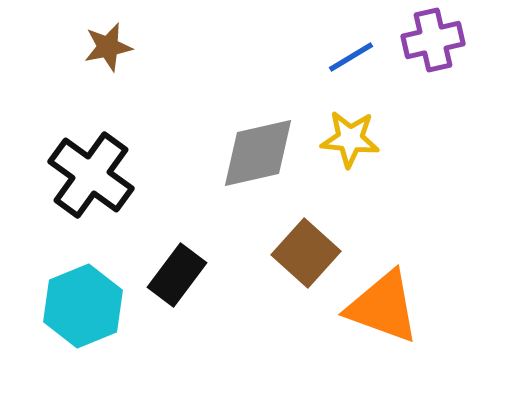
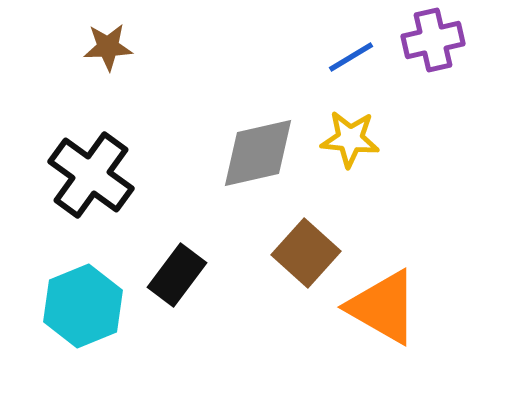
brown star: rotated 9 degrees clockwise
orange triangle: rotated 10 degrees clockwise
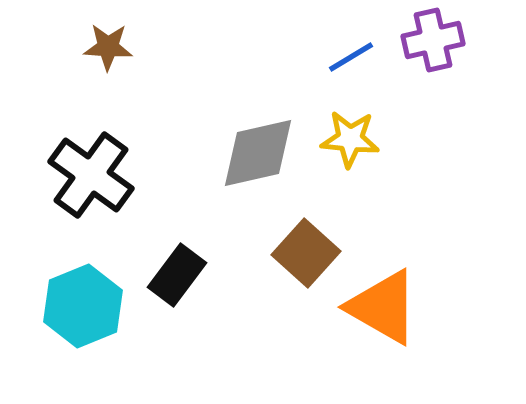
brown star: rotated 6 degrees clockwise
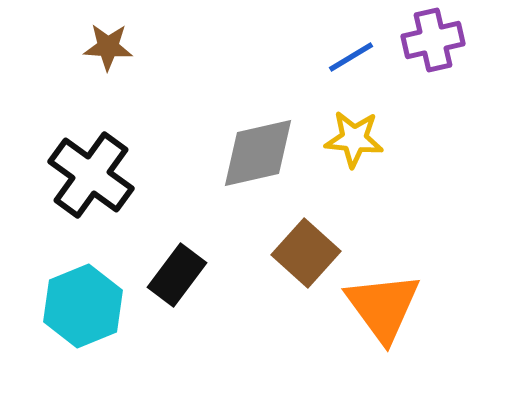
yellow star: moved 4 px right
orange triangle: rotated 24 degrees clockwise
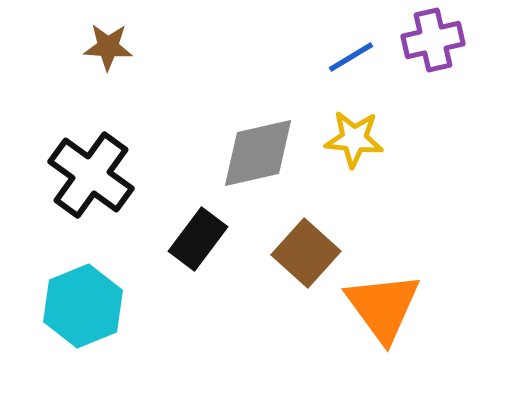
black rectangle: moved 21 px right, 36 px up
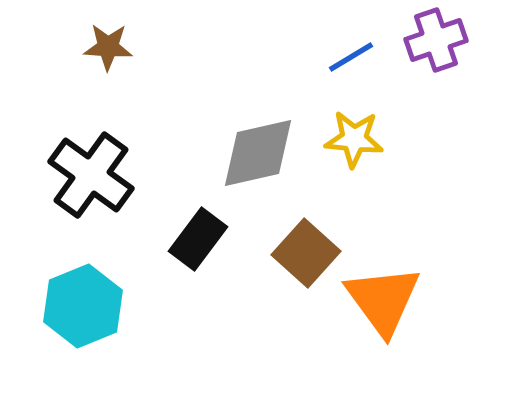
purple cross: moved 3 px right; rotated 6 degrees counterclockwise
orange triangle: moved 7 px up
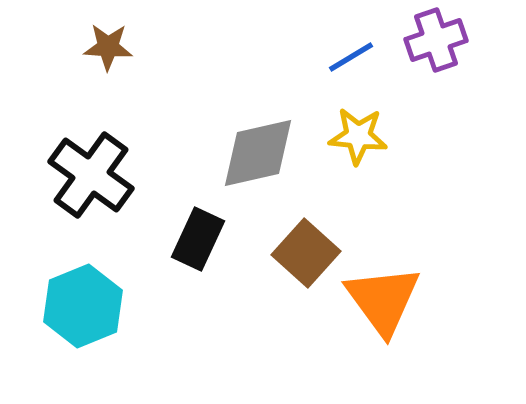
yellow star: moved 4 px right, 3 px up
black rectangle: rotated 12 degrees counterclockwise
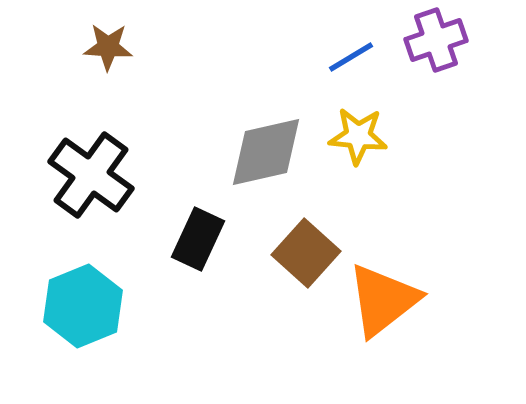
gray diamond: moved 8 px right, 1 px up
orange triangle: rotated 28 degrees clockwise
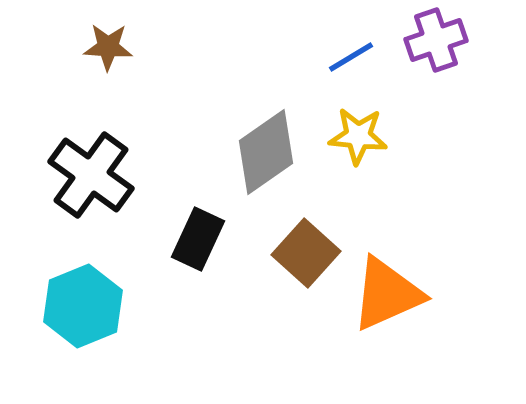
gray diamond: rotated 22 degrees counterclockwise
orange triangle: moved 4 px right, 6 px up; rotated 14 degrees clockwise
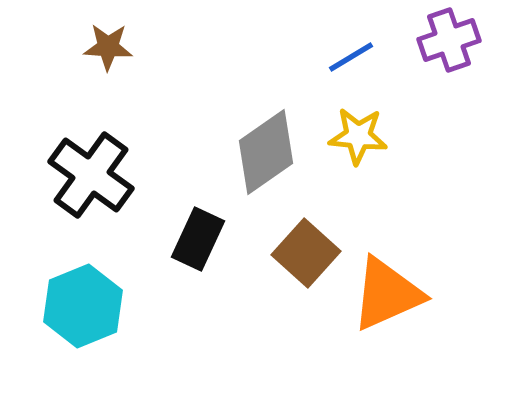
purple cross: moved 13 px right
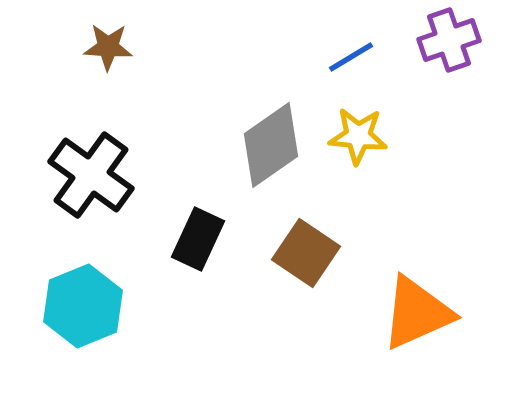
gray diamond: moved 5 px right, 7 px up
brown square: rotated 8 degrees counterclockwise
orange triangle: moved 30 px right, 19 px down
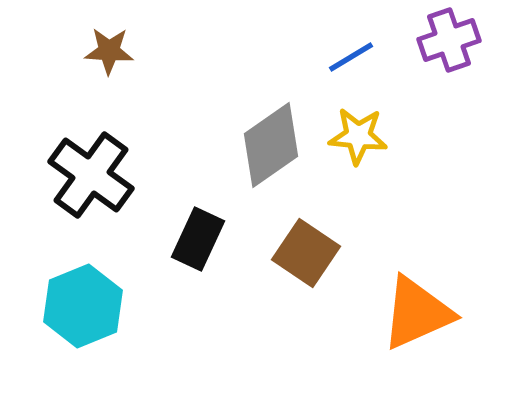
brown star: moved 1 px right, 4 px down
